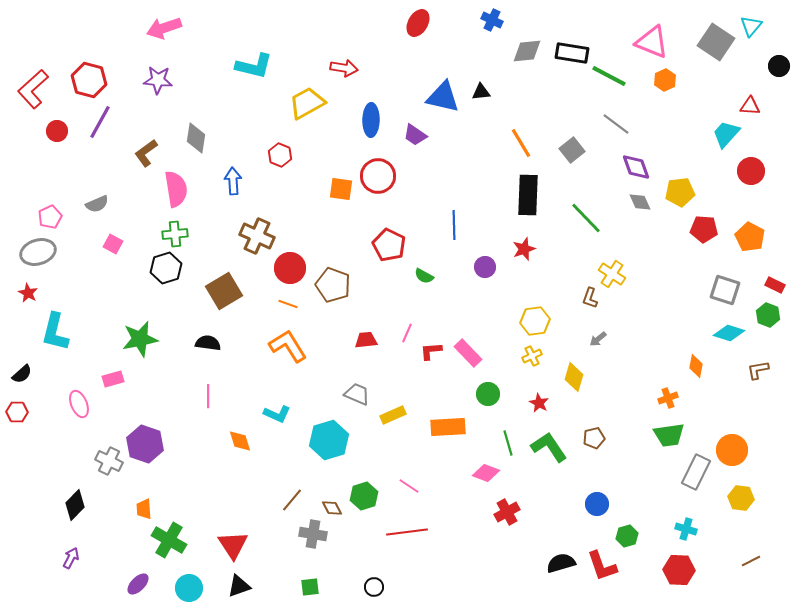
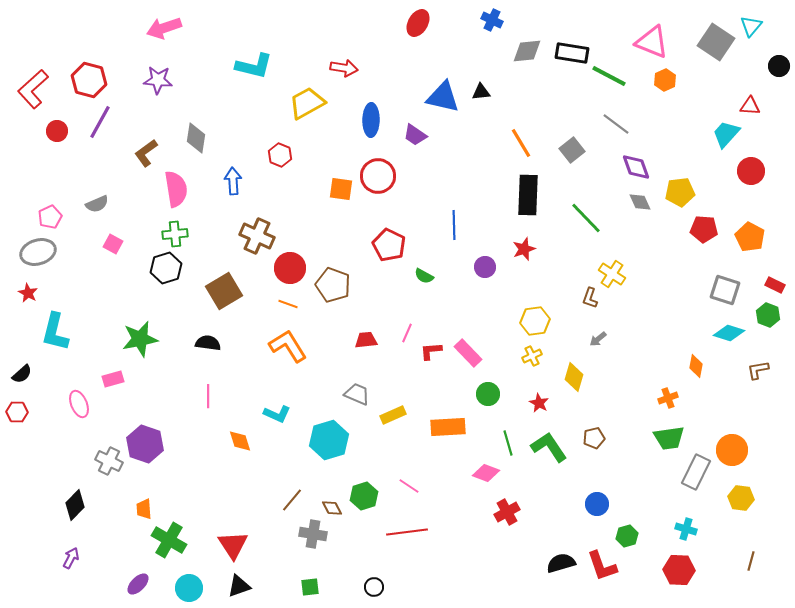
green trapezoid at (669, 435): moved 3 px down
brown line at (751, 561): rotated 48 degrees counterclockwise
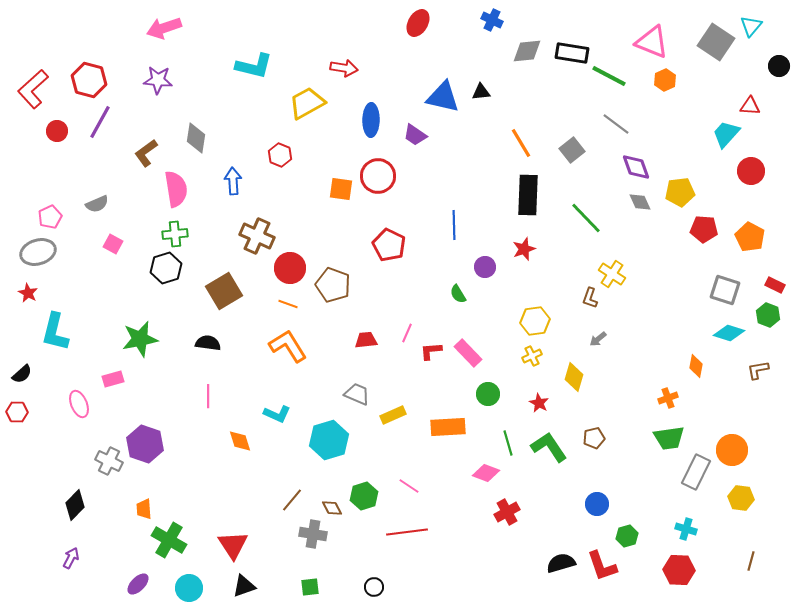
green semicircle at (424, 276): moved 34 px right, 18 px down; rotated 30 degrees clockwise
black triangle at (239, 586): moved 5 px right
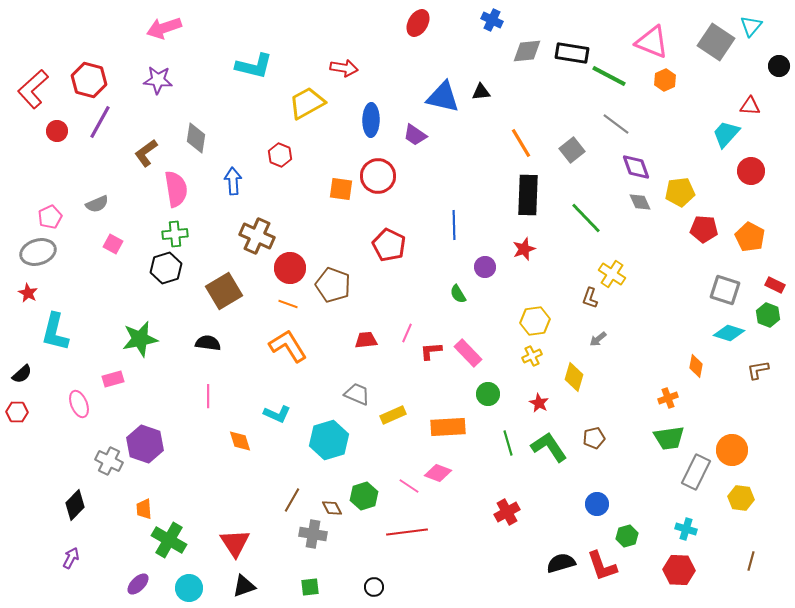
pink diamond at (486, 473): moved 48 px left
brown line at (292, 500): rotated 10 degrees counterclockwise
red triangle at (233, 545): moved 2 px right, 2 px up
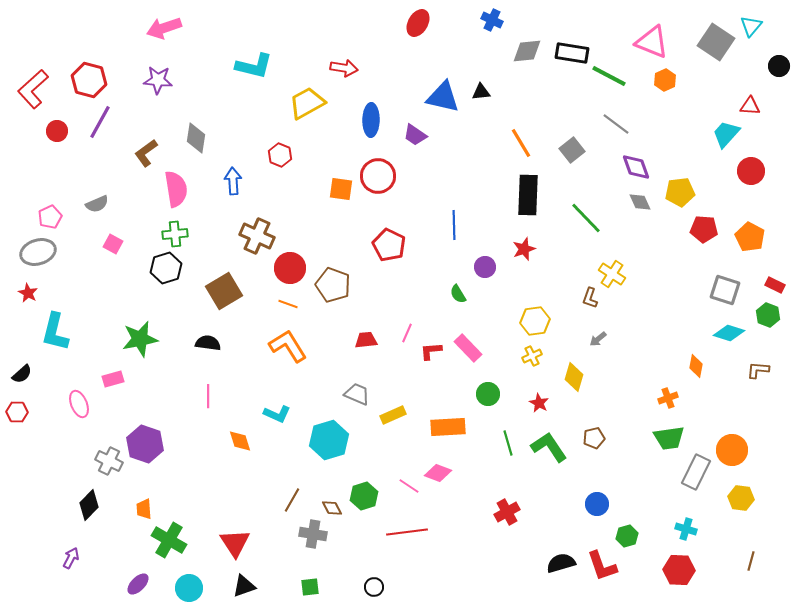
pink rectangle at (468, 353): moved 5 px up
brown L-shape at (758, 370): rotated 15 degrees clockwise
black diamond at (75, 505): moved 14 px right
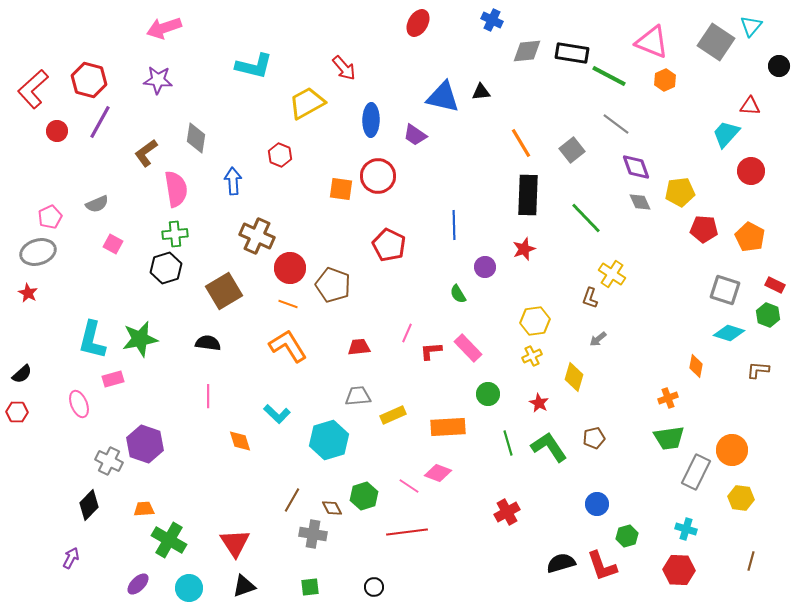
red arrow at (344, 68): rotated 40 degrees clockwise
cyan L-shape at (55, 332): moved 37 px right, 8 px down
red trapezoid at (366, 340): moved 7 px left, 7 px down
gray trapezoid at (357, 394): moved 1 px right, 2 px down; rotated 28 degrees counterclockwise
cyan L-shape at (277, 414): rotated 20 degrees clockwise
orange trapezoid at (144, 509): rotated 90 degrees clockwise
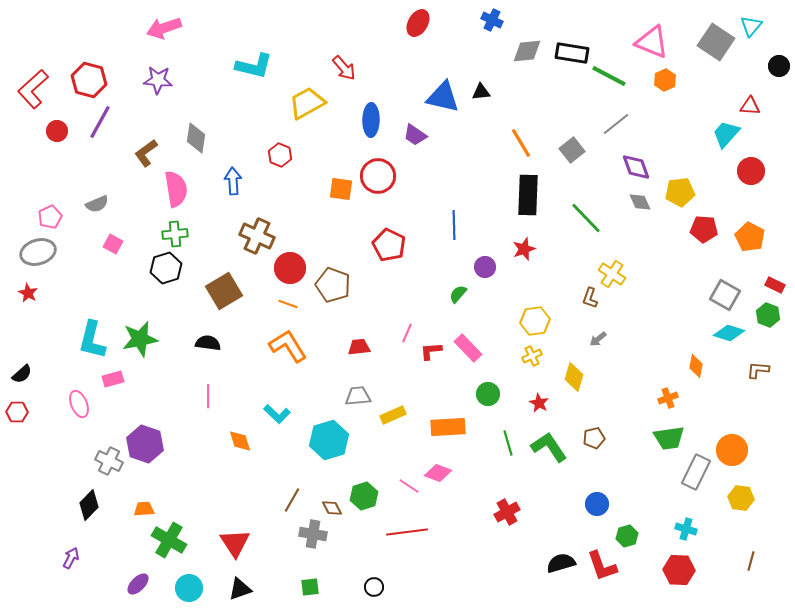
gray line at (616, 124): rotated 76 degrees counterclockwise
gray square at (725, 290): moved 5 px down; rotated 12 degrees clockwise
green semicircle at (458, 294): rotated 72 degrees clockwise
black triangle at (244, 586): moved 4 px left, 3 px down
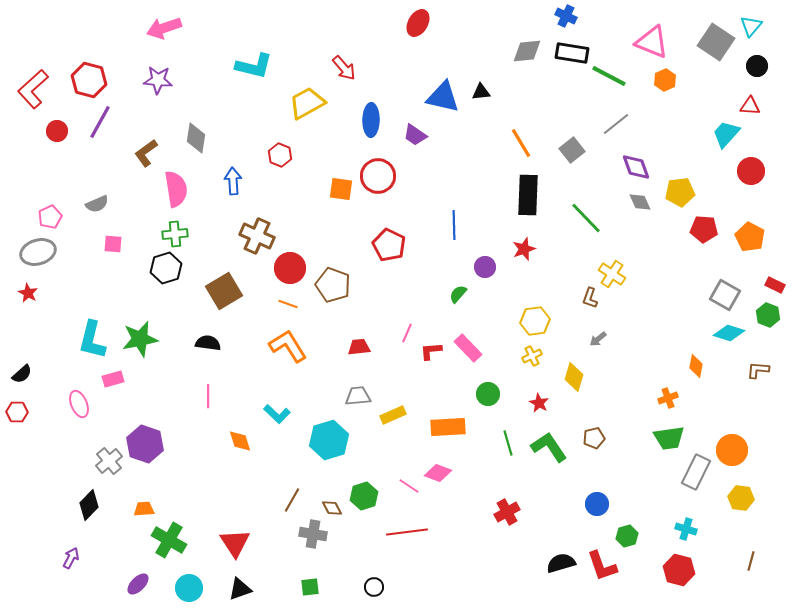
blue cross at (492, 20): moved 74 px right, 4 px up
black circle at (779, 66): moved 22 px left
pink square at (113, 244): rotated 24 degrees counterclockwise
gray cross at (109, 461): rotated 24 degrees clockwise
red hexagon at (679, 570): rotated 12 degrees clockwise
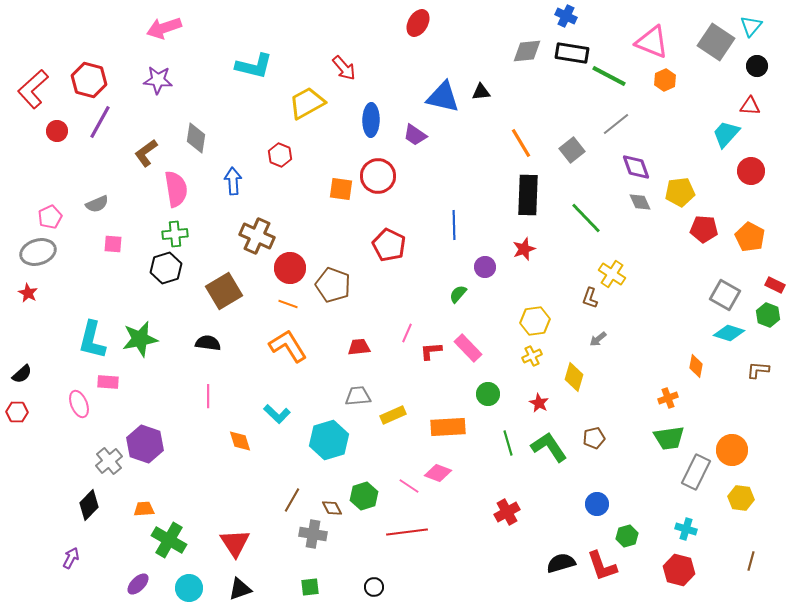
pink rectangle at (113, 379): moved 5 px left, 3 px down; rotated 20 degrees clockwise
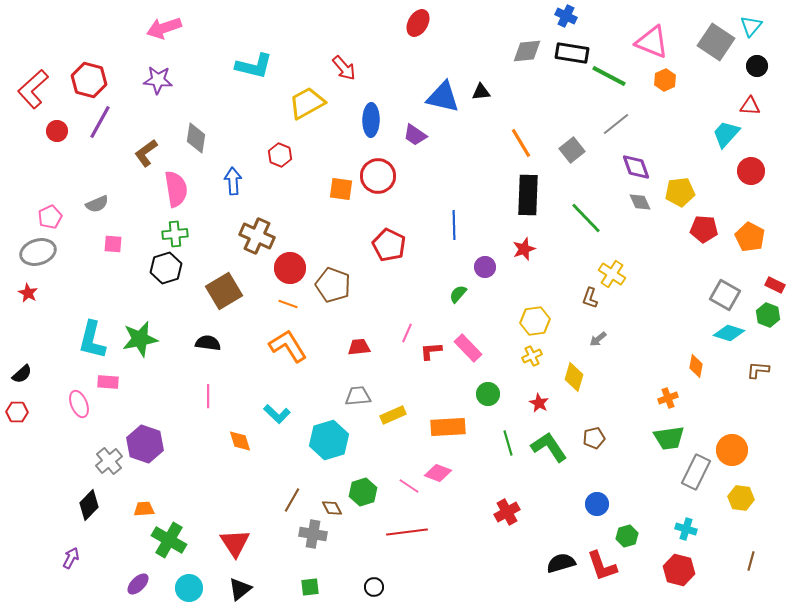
green hexagon at (364, 496): moved 1 px left, 4 px up
black triangle at (240, 589): rotated 20 degrees counterclockwise
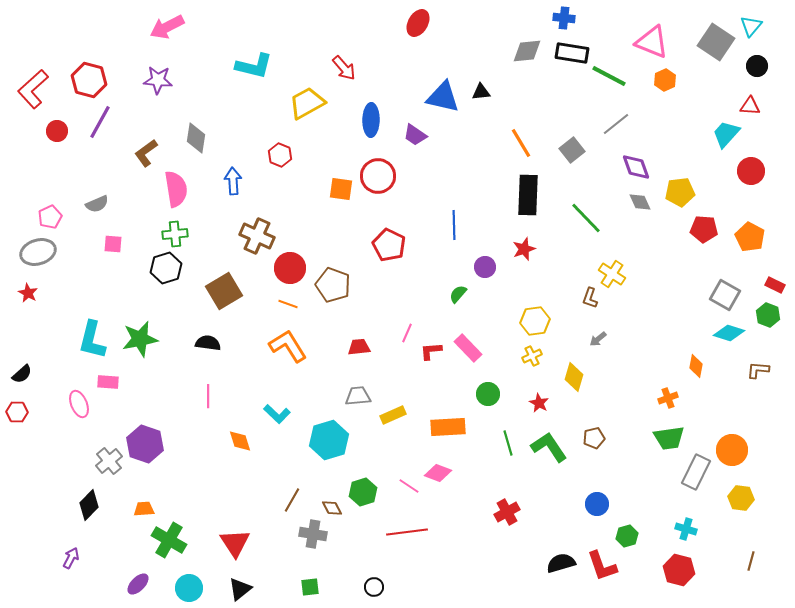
blue cross at (566, 16): moved 2 px left, 2 px down; rotated 20 degrees counterclockwise
pink arrow at (164, 28): moved 3 px right, 1 px up; rotated 8 degrees counterclockwise
